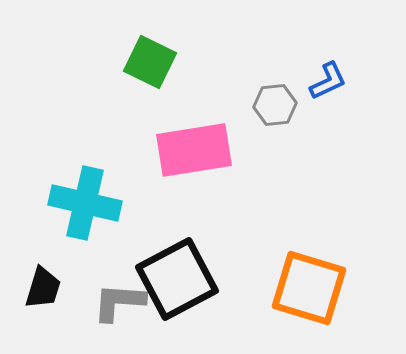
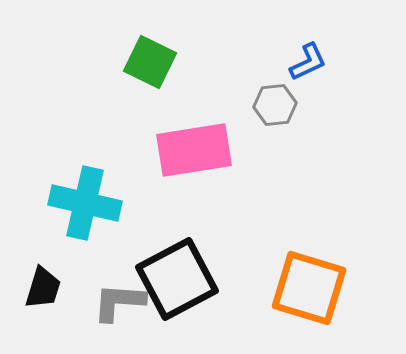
blue L-shape: moved 20 px left, 19 px up
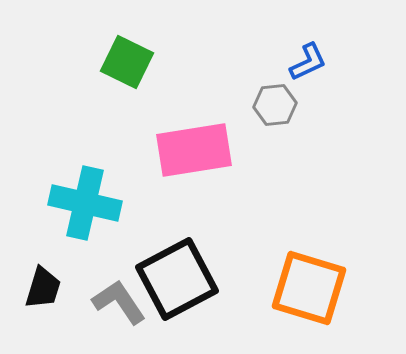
green square: moved 23 px left
gray L-shape: rotated 52 degrees clockwise
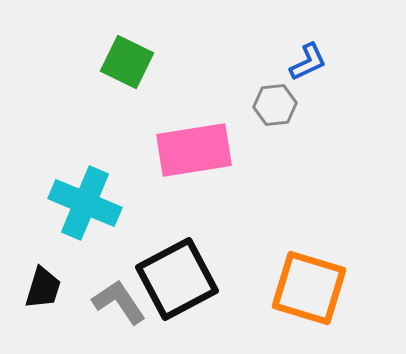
cyan cross: rotated 10 degrees clockwise
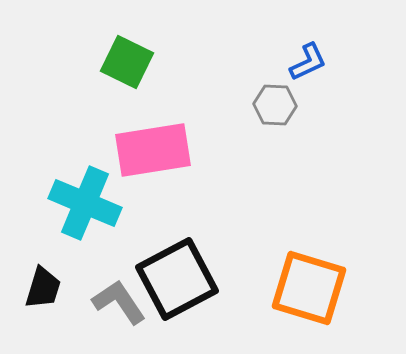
gray hexagon: rotated 9 degrees clockwise
pink rectangle: moved 41 px left
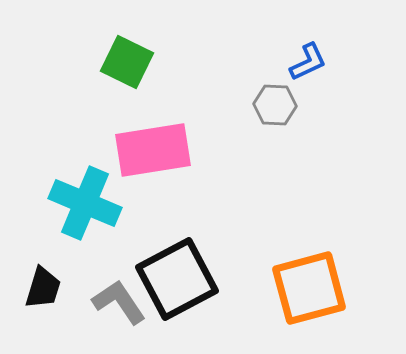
orange square: rotated 32 degrees counterclockwise
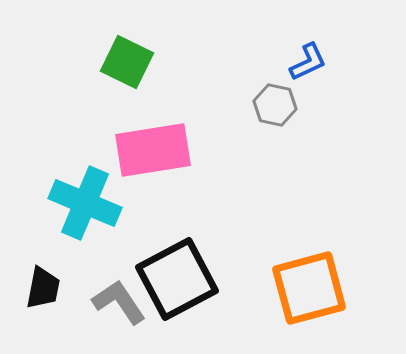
gray hexagon: rotated 9 degrees clockwise
black trapezoid: rotated 6 degrees counterclockwise
